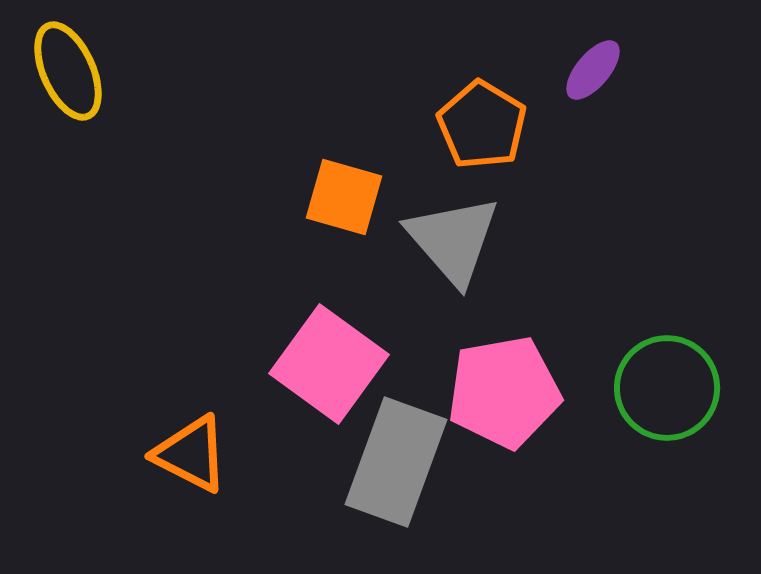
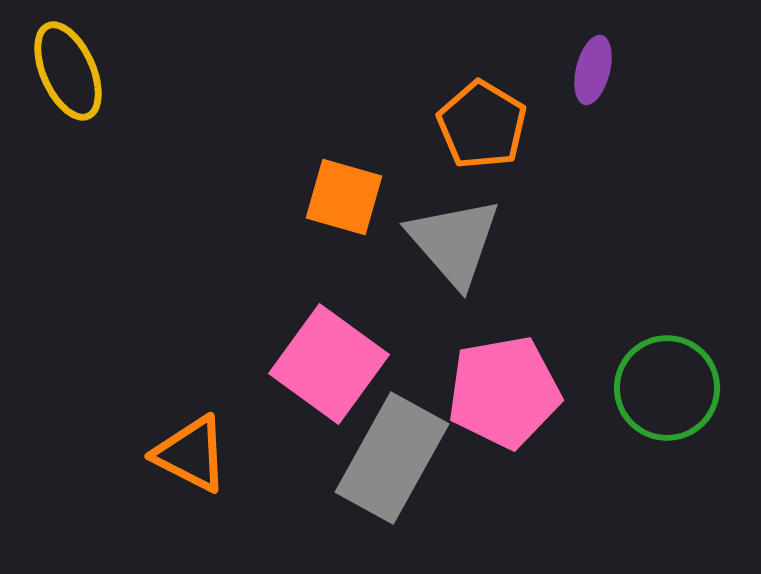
purple ellipse: rotated 26 degrees counterclockwise
gray triangle: moved 1 px right, 2 px down
gray rectangle: moved 4 px left, 4 px up; rotated 9 degrees clockwise
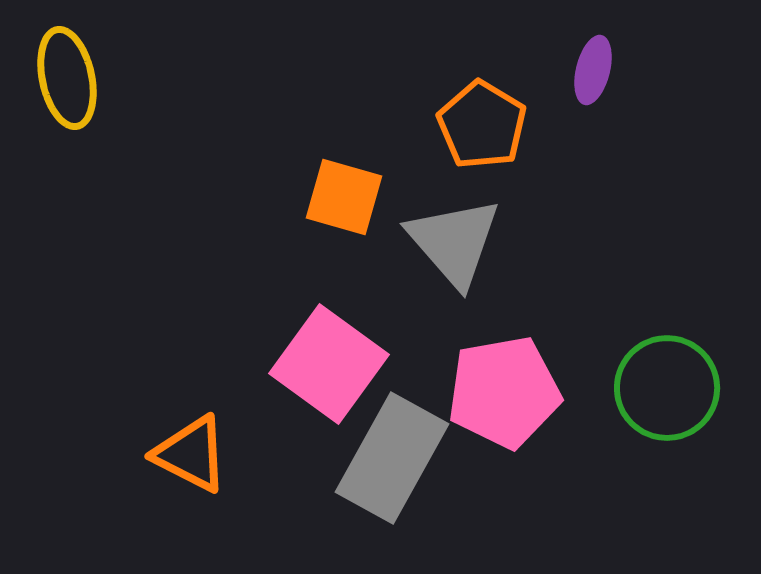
yellow ellipse: moved 1 px left, 7 px down; rotated 12 degrees clockwise
